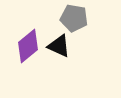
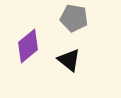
black triangle: moved 10 px right, 14 px down; rotated 15 degrees clockwise
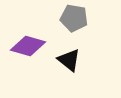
purple diamond: rotated 56 degrees clockwise
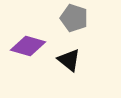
gray pentagon: rotated 8 degrees clockwise
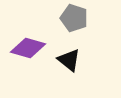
purple diamond: moved 2 px down
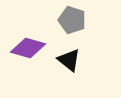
gray pentagon: moved 2 px left, 2 px down
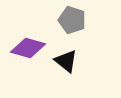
black triangle: moved 3 px left, 1 px down
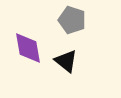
purple diamond: rotated 64 degrees clockwise
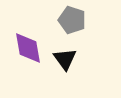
black triangle: moved 1 px left, 2 px up; rotated 15 degrees clockwise
